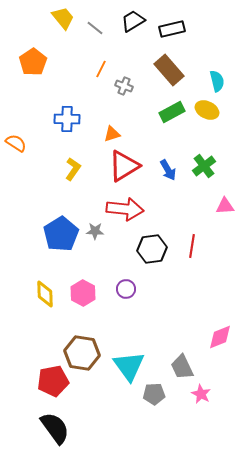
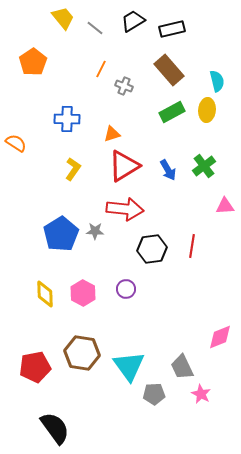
yellow ellipse: rotated 70 degrees clockwise
red pentagon: moved 18 px left, 14 px up
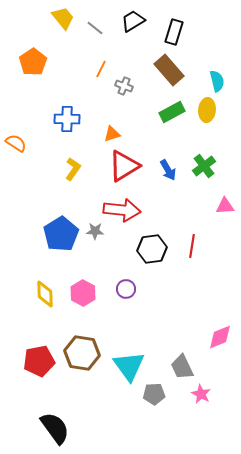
black rectangle: moved 2 px right, 3 px down; rotated 60 degrees counterclockwise
red arrow: moved 3 px left, 1 px down
red pentagon: moved 4 px right, 6 px up
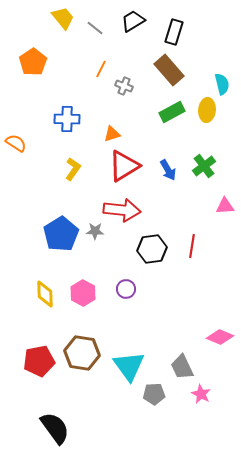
cyan semicircle: moved 5 px right, 3 px down
pink diamond: rotated 44 degrees clockwise
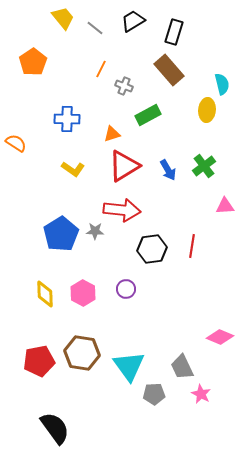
green rectangle: moved 24 px left, 3 px down
yellow L-shape: rotated 90 degrees clockwise
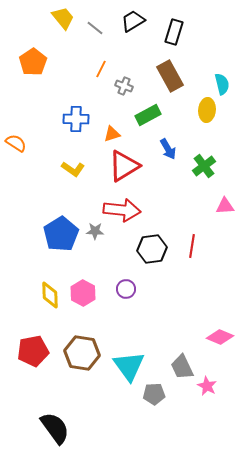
brown rectangle: moved 1 px right, 6 px down; rotated 12 degrees clockwise
blue cross: moved 9 px right
blue arrow: moved 21 px up
yellow diamond: moved 5 px right, 1 px down
red pentagon: moved 6 px left, 10 px up
pink star: moved 6 px right, 8 px up
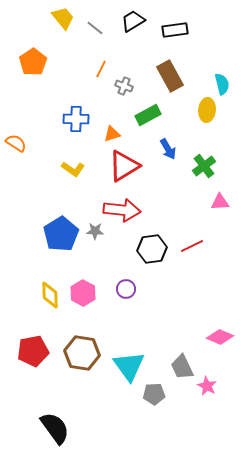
black rectangle: moved 1 px right, 2 px up; rotated 65 degrees clockwise
pink triangle: moved 5 px left, 4 px up
red line: rotated 55 degrees clockwise
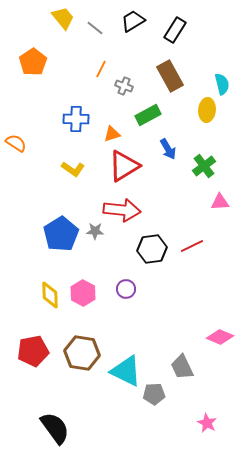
black rectangle: rotated 50 degrees counterclockwise
cyan triangle: moved 3 px left, 5 px down; rotated 28 degrees counterclockwise
pink star: moved 37 px down
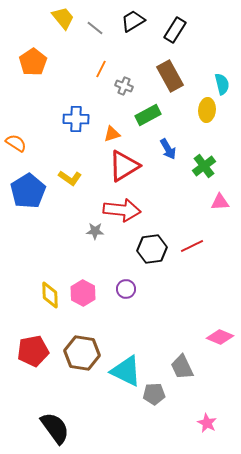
yellow L-shape: moved 3 px left, 9 px down
blue pentagon: moved 33 px left, 43 px up
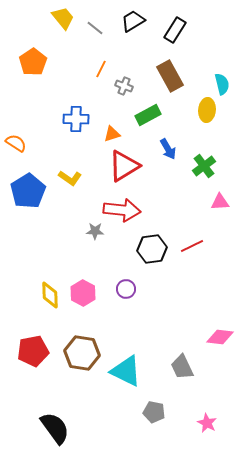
pink diamond: rotated 16 degrees counterclockwise
gray pentagon: moved 18 px down; rotated 15 degrees clockwise
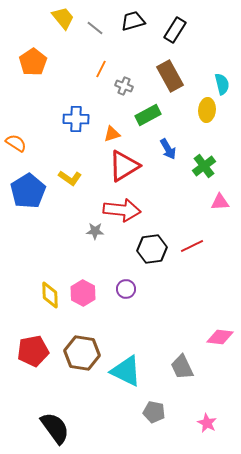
black trapezoid: rotated 15 degrees clockwise
